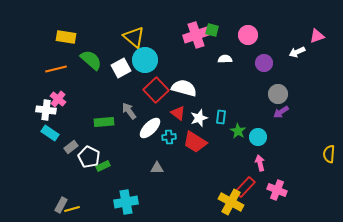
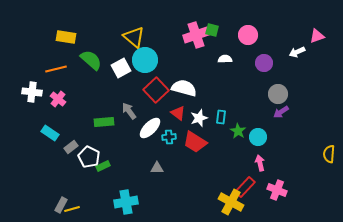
white cross at (46, 110): moved 14 px left, 18 px up
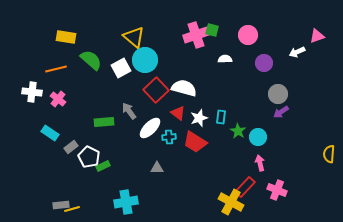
gray rectangle at (61, 205): rotated 56 degrees clockwise
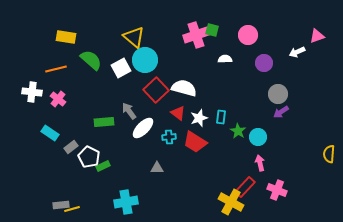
white ellipse at (150, 128): moved 7 px left
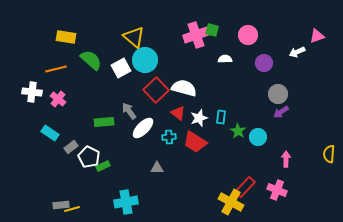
pink arrow at (260, 163): moved 26 px right, 4 px up; rotated 14 degrees clockwise
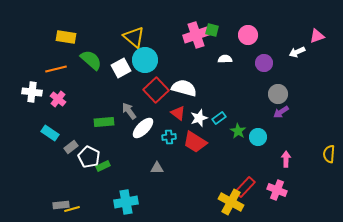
cyan rectangle at (221, 117): moved 2 px left, 1 px down; rotated 48 degrees clockwise
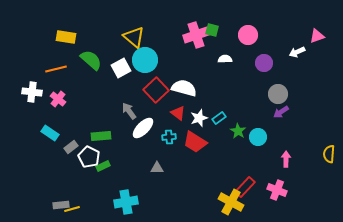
green rectangle at (104, 122): moved 3 px left, 14 px down
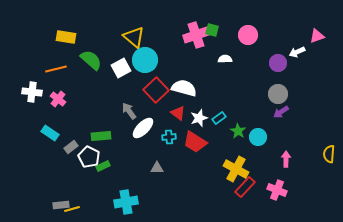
purple circle at (264, 63): moved 14 px right
yellow cross at (231, 202): moved 5 px right, 33 px up
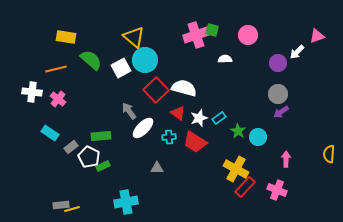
white arrow at (297, 52): rotated 21 degrees counterclockwise
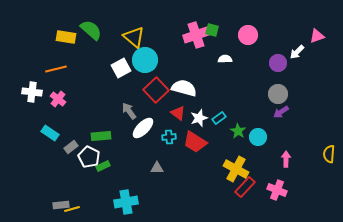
green semicircle at (91, 60): moved 30 px up
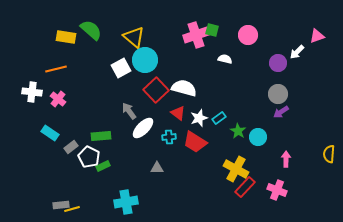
white semicircle at (225, 59): rotated 16 degrees clockwise
